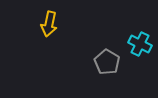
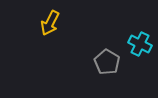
yellow arrow: moved 1 px right, 1 px up; rotated 15 degrees clockwise
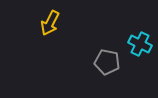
gray pentagon: rotated 20 degrees counterclockwise
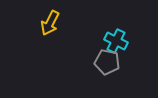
cyan cross: moved 24 px left, 3 px up
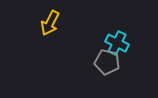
cyan cross: moved 1 px right, 2 px down
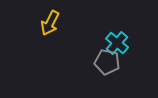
cyan cross: rotated 15 degrees clockwise
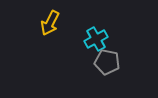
cyan cross: moved 21 px left, 4 px up; rotated 20 degrees clockwise
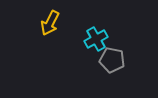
gray pentagon: moved 5 px right, 2 px up
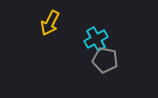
gray pentagon: moved 7 px left
